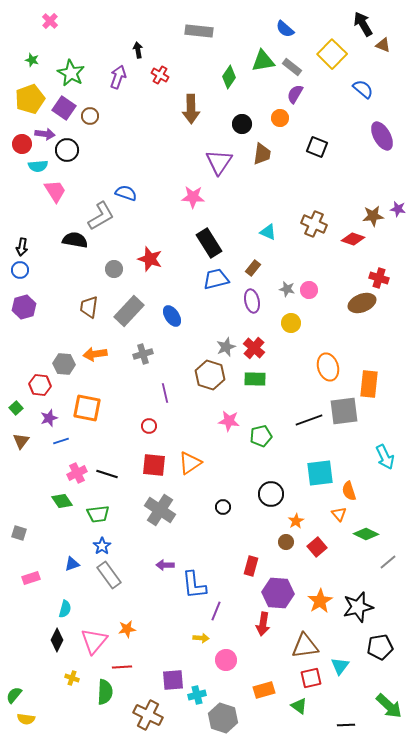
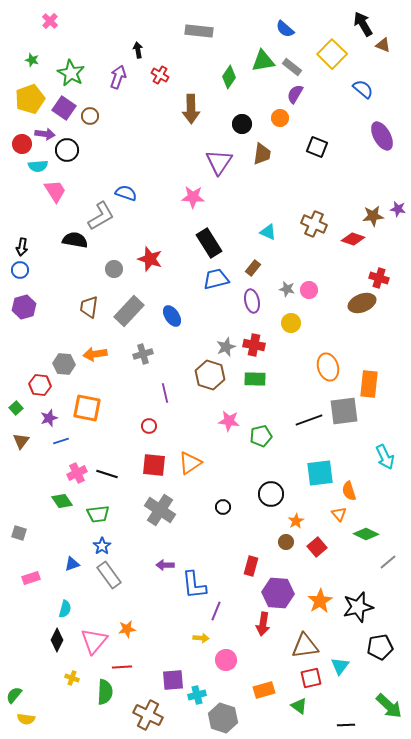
red cross at (254, 348): moved 3 px up; rotated 30 degrees counterclockwise
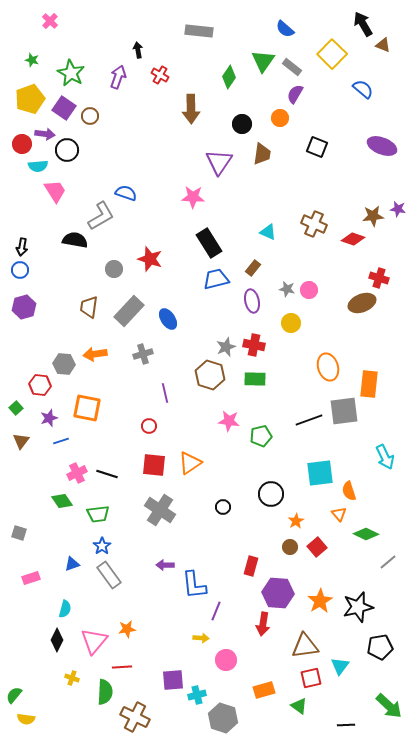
green triangle at (263, 61): rotated 45 degrees counterclockwise
purple ellipse at (382, 136): moved 10 px down; rotated 40 degrees counterclockwise
blue ellipse at (172, 316): moved 4 px left, 3 px down
brown circle at (286, 542): moved 4 px right, 5 px down
brown cross at (148, 715): moved 13 px left, 2 px down
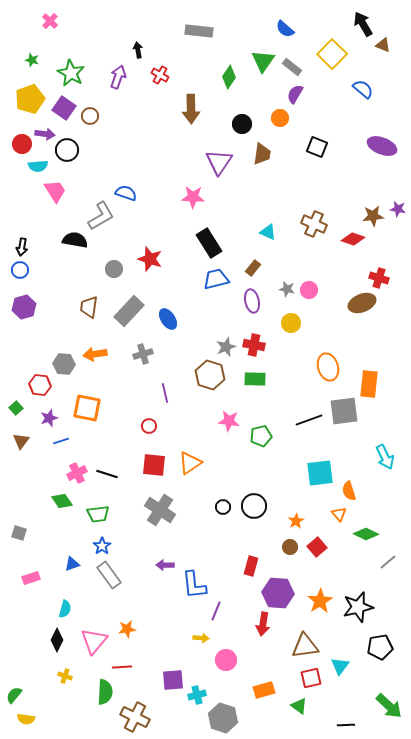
black circle at (271, 494): moved 17 px left, 12 px down
yellow cross at (72, 678): moved 7 px left, 2 px up
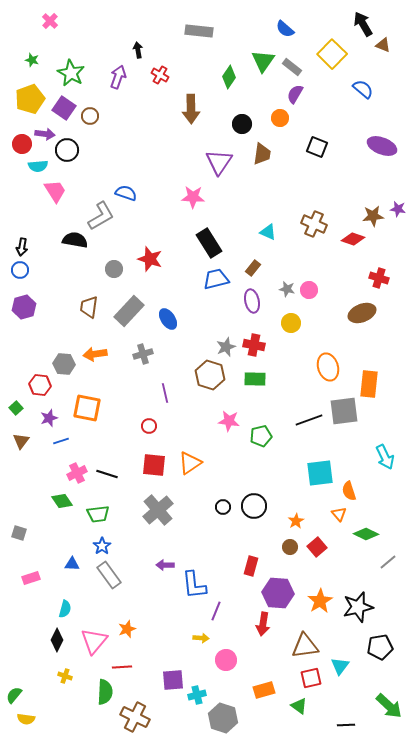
brown ellipse at (362, 303): moved 10 px down
gray cross at (160, 510): moved 2 px left; rotated 16 degrees clockwise
blue triangle at (72, 564): rotated 21 degrees clockwise
orange star at (127, 629): rotated 12 degrees counterclockwise
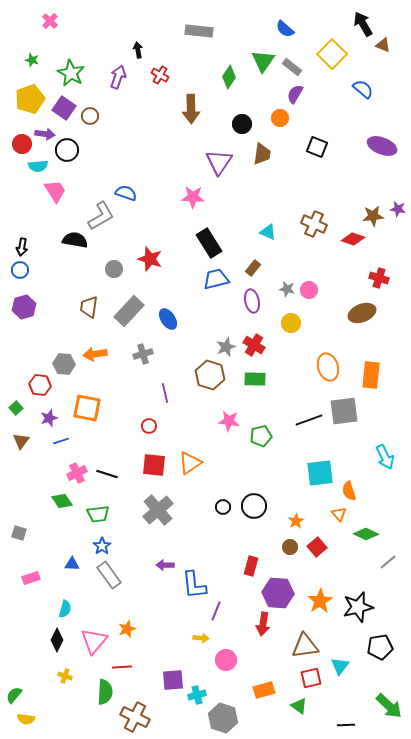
red cross at (254, 345): rotated 20 degrees clockwise
orange rectangle at (369, 384): moved 2 px right, 9 px up
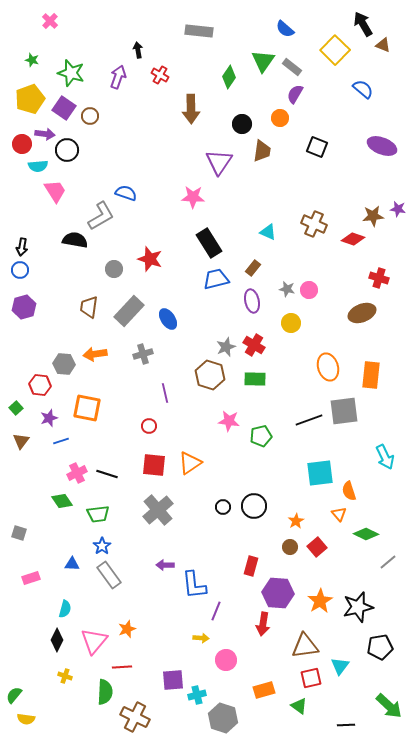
yellow square at (332, 54): moved 3 px right, 4 px up
green star at (71, 73): rotated 12 degrees counterclockwise
brown trapezoid at (262, 154): moved 3 px up
